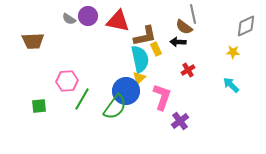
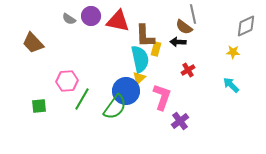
purple circle: moved 3 px right
brown L-shape: rotated 100 degrees clockwise
brown trapezoid: moved 2 px down; rotated 50 degrees clockwise
yellow rectangle: rotated 40 degrees clockwise
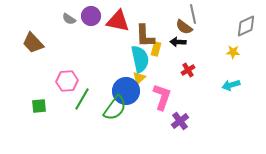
cyan arrow: rotated 60 degrees counterclockwise
green semicircle: moved 1 px down
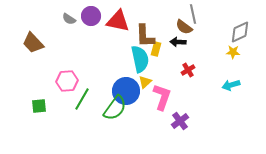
gray diamond: moved 6 px left, 6 px down
yellow triangle: moved 6 px right, 4 px down
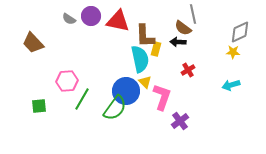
brown semicircle: moved 1 px left, 1 px down
yellow triangle: rotated 32 degrees counterclockwise
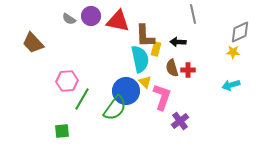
brown semicircle: moved 11 px left, 40 px down; rotated 36 degrees clockwise
red cross: rotated 32 degrees clockwise
green square: moved 23 px right, 25 px down
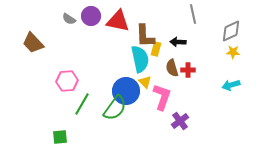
gray diamond: moved 9 px left, 1 px up
green line: moved 5 px down
green square: moved 2 px left, 6 px down
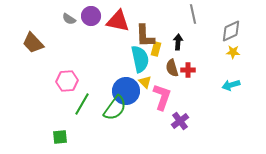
black arrow: rotated 91 degrees clockwise
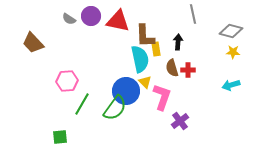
gray diamond: rotated 40 degrees clockwise
yellow rectangle: rotated 24 degrees counterclockwise
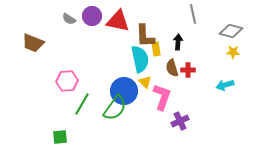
purple circle: moved 1 px right
brown trapezoid: rotated 25 degrees counterclockwise
cyan arrow: moved 6 px left
blue circle: moved 2 px left
purple cross: rotated 12 degrees clockwise
